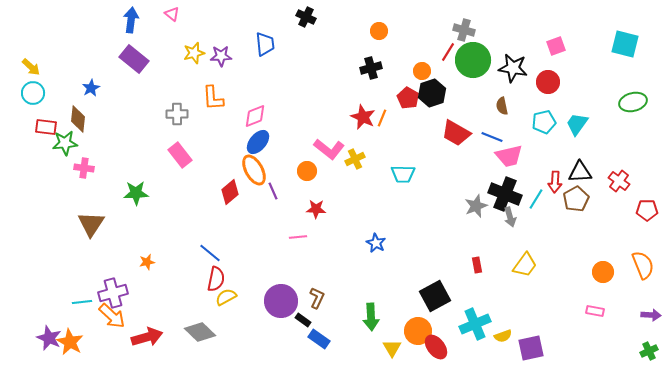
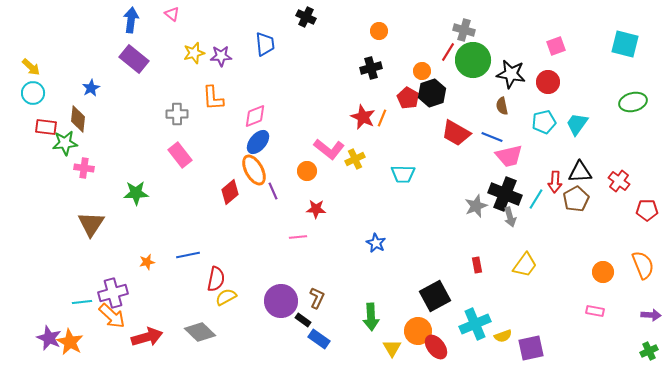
black star at (513, 68): moved 2 px left, 6 px down
blue line at (210, 253): moved 22 px left, 2 px down; rotated 50 degrees counterclockwise
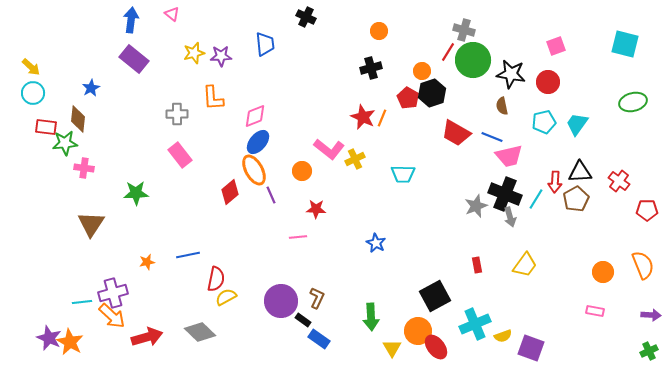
orange circle at (307, 171): moved 5 px left
purple line at (273, 191): moved 2 px left, 4 px down
purple square at (531, 348): rotated 32 degrees clockwise
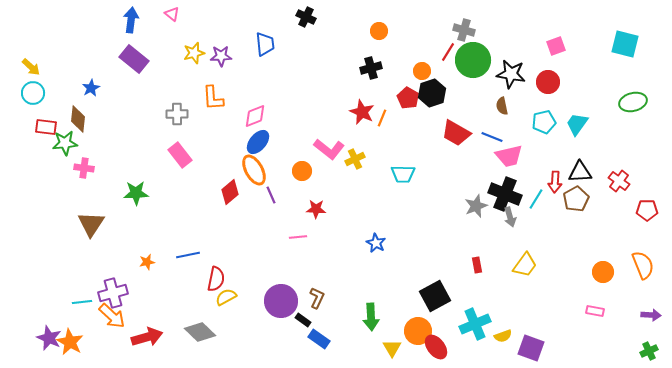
red star at (363, 117): moved 1 px left, 5 px up
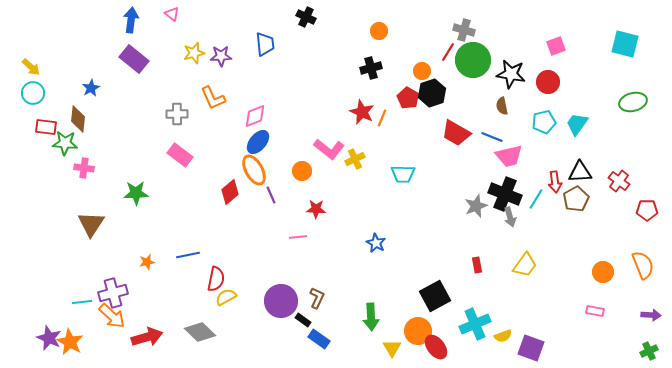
orange L-shape at (213, 98): rotated 20 degrees counterclockwise
green star at (65, 143): rotated 10 degrees clockwise
pink rectangle at (180, 155): rotated 15 degrees counterclockwise
red arrow at (555, 182): rotated 10 degrees counterclockwise
